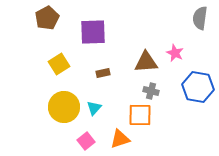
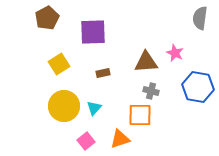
yellow circle: moved 1 px up
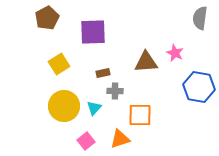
blue hexagon: moved 1 px right
gray cross: moved 36 px left; rotated 14 degrees counterclockwise
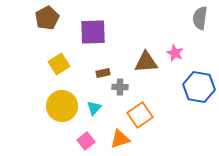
gray cross: moved 5 px right, 4 px up
yellow circle: moved 2 px left
orange square: rotated 35 degrees counterclockwise
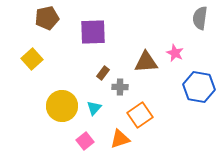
brown pentagon: rotated 15 degrees clockwise
yellow square: moved 27 px left, 5 px up; rotated 10 degrees counterclockwise
brown rectangle: rotated 40 degrees counterclockwise
pink square: moved 1 px left
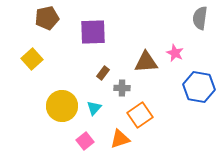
gray cross: moved 2 px right, 1 px down
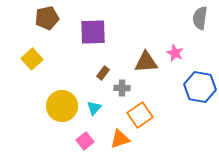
blue hexagon: moved 1 px right
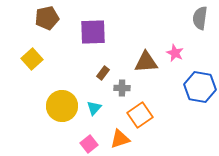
pink square: moved 4 px right, 3 px down
